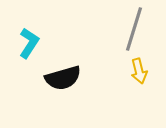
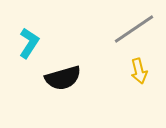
gray line: rotated 39 degrees clockwise
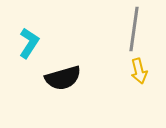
gray line: rotated 48 degrees counterclockwise
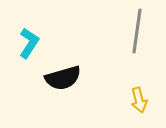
gray line: moved 3 px right, 2 px down
yellow arrow: moved 29 px down
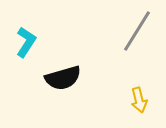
gray line: rotated 24 degrees clockwise
cyan L-shape: moved 3 px left, 1 px up
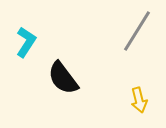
black semicircle: rotated 69 degrees clockwise
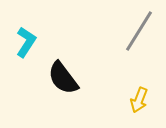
gray line: moved 2 px right
yellow arrow: rotated 35 degrees clockwise
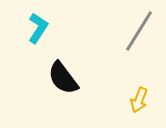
cyan L-shape: moved 12 px right, 14 px up
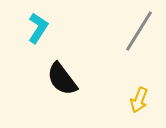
black semicircle: moved 1 px left, 1 px down
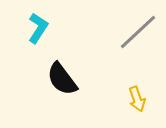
gray line: moved 1 px left, 1 px down; rotated 15 degrees clockwise
yellow arrow: moved 2 px left, 1 px up; rotated 40 degrees counterclockwise
